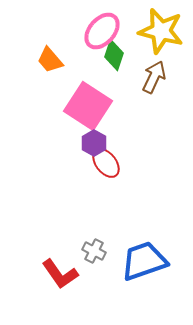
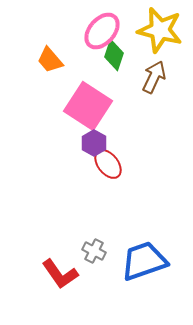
yellow star: moved 1 px left, 1 px up
red ellipse: moved 2 px right, 1 px down
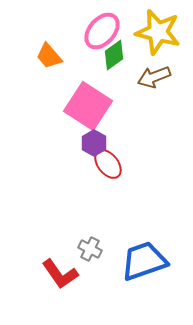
yellow star: moved 2 px left, 2 px down
green diamond: rotated 36 degrees clockwise
orange trapezoid: moved 1 px left, 4 px up
brown arrow: rotated 136 degrees counterclockwise
gray cross: moved 4 px left, 2 px up
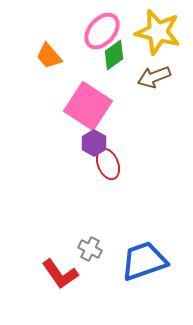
red ellipse: rotated 16 degrees clockwise
